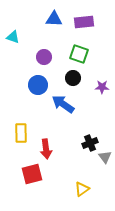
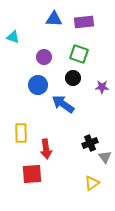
red square: rotated 10 degrees clockwise
yellow triangle: moved 10 px right, 6 px up
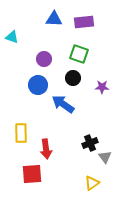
cyan triangle: moved 1 px left
purple circle: moved 2 px down
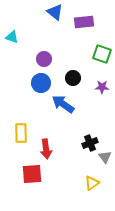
blue triangle: moved 1 px right, 7 px up; rotated 36 degrees clockwise
green square: moved 23 px right
blue circle: moved 3 px right, 2 px up
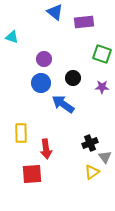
yellow triangle: moved 11 px up
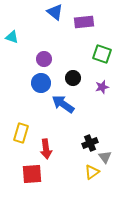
purple star: rotated 16 degrees counterclockwise
yellow rectangle: rotated 18 degrees clockwise
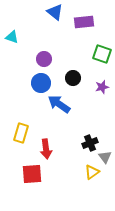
blue arrow: moved 4 px left
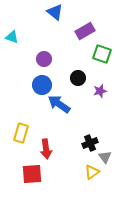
purple rectangle: moved 1 px right, 9 px down; rotated 24 degrees counterclockwise
black circle: moved 5 px right
blue circle: moved 1 px right, 2 px down
purple star: moved 2 px left, 4 px down
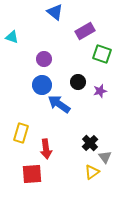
black circle: moved 4 px down
black cross: rotated 21 degrees counterclockwise
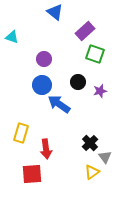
purple rectangle: rotated 12 degrees counterclockwise
green square: moved 7 px left
